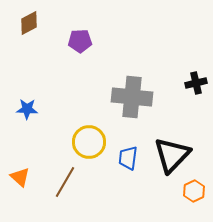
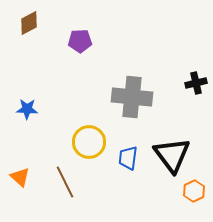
black triangle: rotated 21 degrees counterclockwise
brown line: rotated 56 degrees counterclockwise
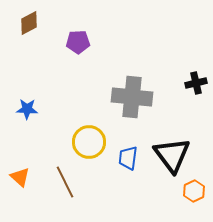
purple pentagon: moved 2 px left, 1 px down
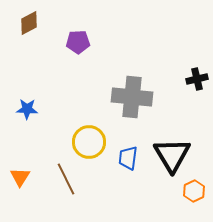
black cross: moved 1 px right, 4 px up
black triangle: rotated 6 degrees clockwise
orange triangle: rotated 20 degrees clockwise
brown line: moved 1 px right, 3 px up
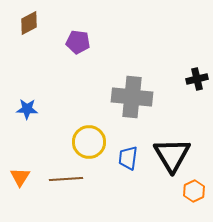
purple pentagon: rotated 10 degrees clockwise
brown line: rotated 68 degrees counterclockwise
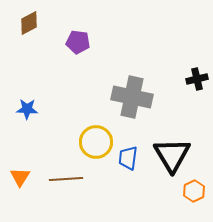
gray cross: rotated 6 degrees clockwise
yellow circle: moved 7 px right
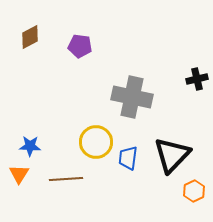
brown diamond: moved 1 px right, 14 px down
purple pentagon: moved 2 px right, 4 px down
blue star: moved 3 px right, 37 px down
black triangle: rotated 15 degrees clockwise
orange triangle: moved 1 px left, 3 px up
